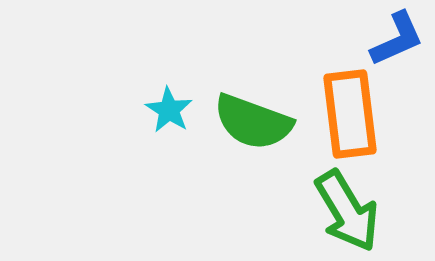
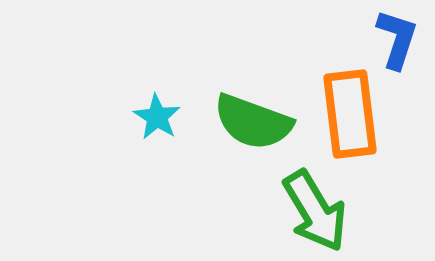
blue L-shape: rotated 48 degrees counterclockwise
cyan star: moved 12 px left, 7 px down
green arrow: moved 32 px left
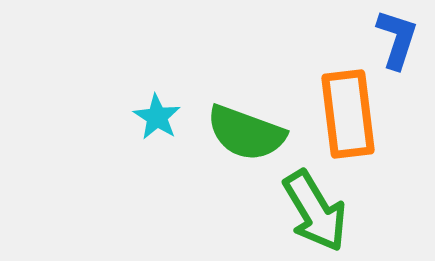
orange rectangle: moved 2 px left
green semicircle: moved 7 px left, 11 px down
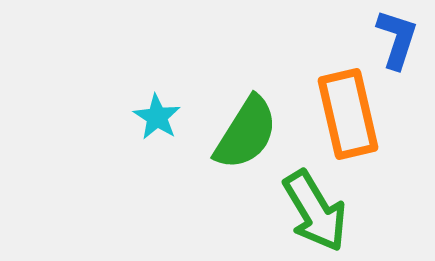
orange rectangle: rotated 6 degrees counterclockwise
green semicircle: rotated 78 degrees counterclockwise
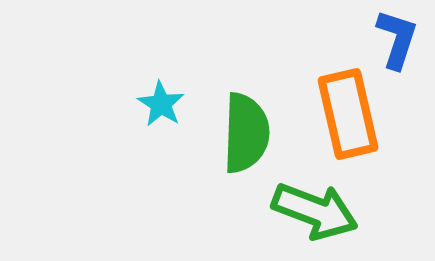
cyan star: moved 4 px right, 13 px up
green semicircle: rotated 30 degrees counterclockwise
green arrow: rotated 38 degrees counterclockwise
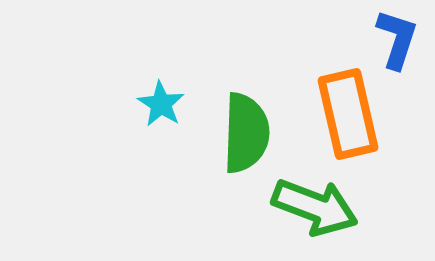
green arrow: moved 4 px up
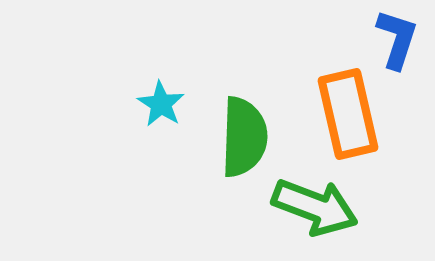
green semicircle: moved 2 px left, 4 px down
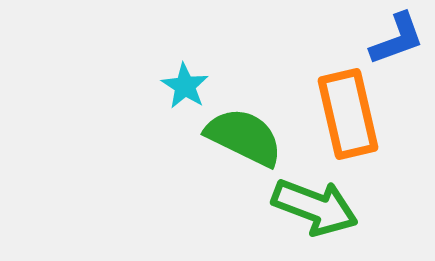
blue L-shape: rotated 52 degrees clockwise
cyan star: moved 24 px right, 18 px up
green semicircle: rotated 66 degrees counterclockwise
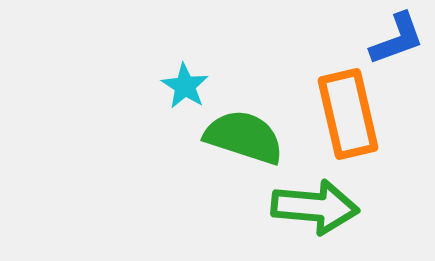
green semicircle: rotated 8 degrees counterclockwise
green arrow: rotated 16 degrees counterclockwise
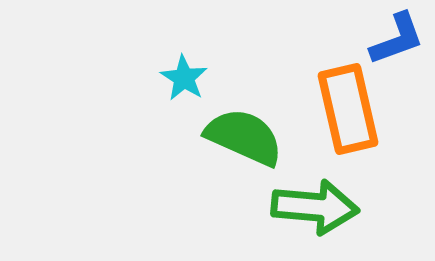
cyan star: moved 1 px left, 8 px up
orange rectangle: moved 5 px up
green semicircle: rotated 6 degrees clockwise
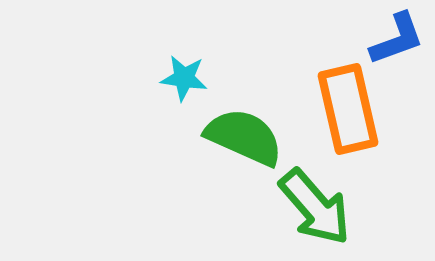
cyan star: rotated 24 degrees counterclockwise
green arrow: rotated 44 degrees clockwise
